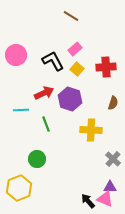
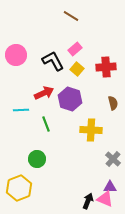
brown semicircle: rotated 32 degrees counterclockwise
black arrow: rotated 63 degrees clockwise
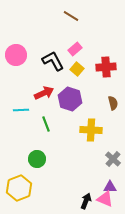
black arrow: moved 2 px left
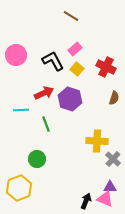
red cross: rotated 30 degrees clockwise
brown semicircle: moved 1 px right, 5 px up; rotated 32 degrees clockwise
yellow cross: moved 6 px right, 11 px down
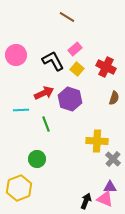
brown line: moved 4 px left, 1 px down
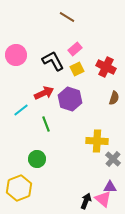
yellow square: rotated 24 degrees clockwise
cyan line: rotated 35 degrees counterclockwise
pink triangle: moved 2 px left; rotated 18 degrees clockwise
